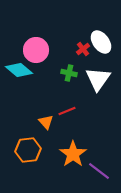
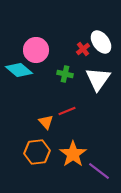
green cross: moved 4 px left, 1 px down
orange hexagon: moved 9 px right, 2 px down
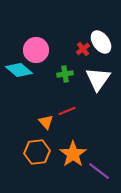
green cross: rotated 21 degrees counterclockwise
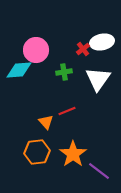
white ellipse: moved 1 px right; rotated 65 degrees counterclockwise
cyan diamond: rotated 44 degrees counterclockwise
green cross: moved 1 px left, 2 px up
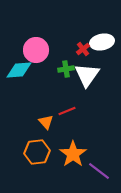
green cross: moved 2 px right, 3 px up
white triangle: moved 11 px left, 4 px up
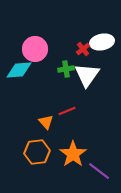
pink circle: moved 1 px left, 1 px up
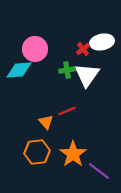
green cross: moved 1 px right, 1 px down
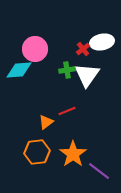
orange triangle: rotated 35 degrees clockwise
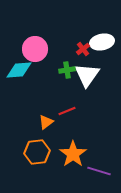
purple line: rotated 20 degrees counterclockwise
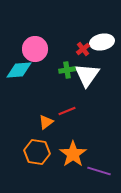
orange hexagon: rotated 15 degrees clockwise
